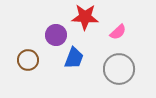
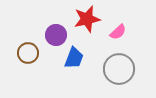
red star: moved 2 px right, 2 px down; rotated 16 degrees counterclockwise
brown circle: moved 7 px up
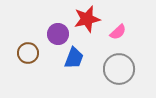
purple circle: moved 2 px right, 1 px up
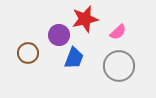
red star: moved 2 px left
purple circle: moved 1 px right, 1 px down
gray circle: moved 3 px up
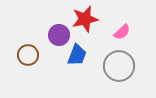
pink semicircle: moved 4 px right
brown circle: moved 2 px down
blue trapezoid: moved 3 px right, 3 px up
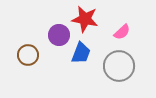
red star: rotated 24 degrees clockwise
blue trapezoid: moved 4 px right, 2 px up
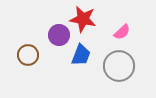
red star: moved 2 px left
blue trapezoid: moved 2 px down
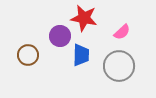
red star: moved 1 px right, 1 px up
purple circle: moved 1 px right, 1 px down
blue trapezoid: rotated 20 degrees counterclockwise
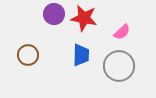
purple circle: moved 6 px left, 22 px up
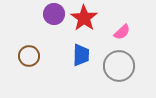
red star: rotated 24 degrees clockwise
brown circle: moved 1 px right, 1 px down
